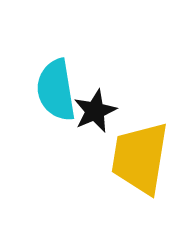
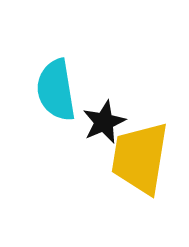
black star: moved 9 px right, 11 px down
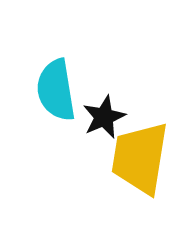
black star: moved 5 px up
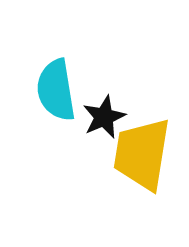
yellow trapezoid: moved 2 px right, 4 px up
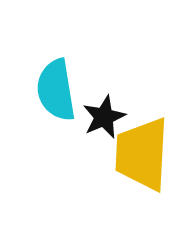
yellow trapezoid: rotated 6 degrees counterclockwise
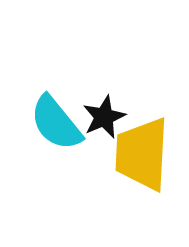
cyan semicircle: moved 33 px down; rotated 30 degrees counterclockwise
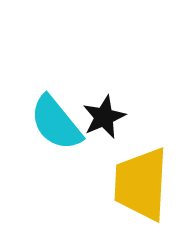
yellow trapezoid: moved 1 px left, 30 px down
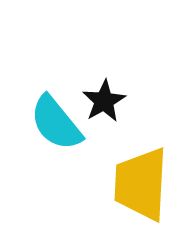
black star: moved 16 px up; rotated 6 degrees counterclockwise
